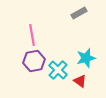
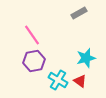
pink line: rotated 25 degrees counterclockwise
cyan cross: moved 10 px down; rotated 12 degrees counterclockwise
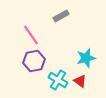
gray rectangle: moved 18 px left, 3 px down
pink line: moved 1 px left
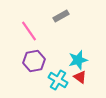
pink line: moved 2 px left, 4 px up
cyan star: moved 8 px left, 2 px down
red triangle: moved 4 px up
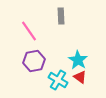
gray rectangle: rotated 63 degrees counterclockwise
cyan star: rotated 24 degrees counterclockwise
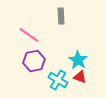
pink line: moved 4 px down; rotated 20 degrees counterclockwise
red triangle: rotated 16 degrees counterclockwise
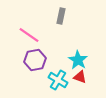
gray rectangle: rotated 14 degrees clockwise
purple hexagon: moved 1 px right, 1 px up
